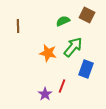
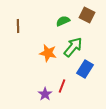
blue rectangle: moved 1 px left; rotated 12 degrees clockwise
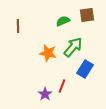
brown square: rotated 35 degrees counterclockwise
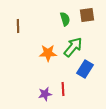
green semicircle: moved 2 px right, 2 px up; rotated 96 degrees clockwise
orange star: rotated 12 degrees counterclockwise
red line: moved 1 px right, 3 px down; rotated 24 degrees counterclockwise
purple star: rotated 24 degrees clockwise
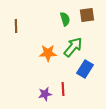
brown line: moved 2 px left
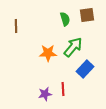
blue rectangle: rotated 12 degrees clockwise
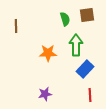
green arrow: moved 3 px right, 2 px up; rotated 40 degrees counterclockwise
red line: moved 27 px right, 6 px down
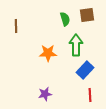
blue rectangle: moved 1 px down
